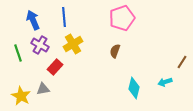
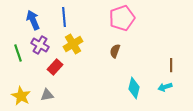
brown line: moved 11 px left, 3 px down; rotated 32 degrees counterclockwise
cyan arrow: moved 5 px down
gray triangle: moved 4 px right, 6 px down
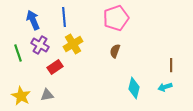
pink pentagon: moved 6 px left
red rectangle: rotated 14 degrees clockwise
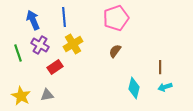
brown semicircle: rotated 16 degrees clockwise
brown line: moved 11 px left, 2 px down
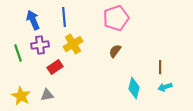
purple cross: rotated 36 degrees counterclockwise
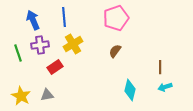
cyan diamond: moved 4 px left, 2 px down
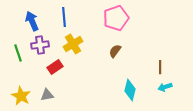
blue arrow: moved 1 px left, 1 px down
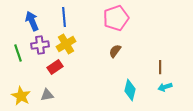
yellow cross: moved 7 px left
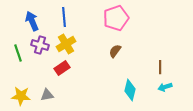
purple cross: rotated 24 degrees clockwise
red rectangle: moved 7 px right, 1 px down
yellow star: rotated 24 degrees counterclockwise
